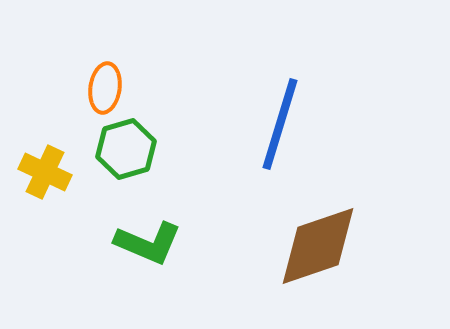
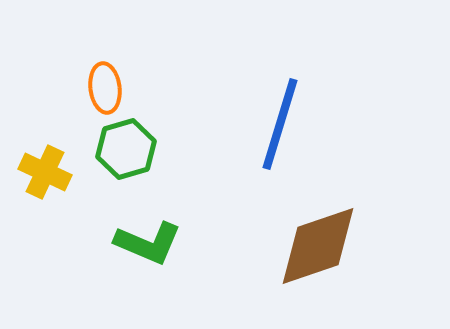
orange ellipse: rotated 15 degrees counterclockwise
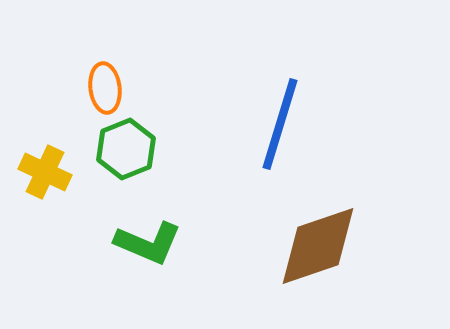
green hexagon: rotated 6 degrees counterclockwise
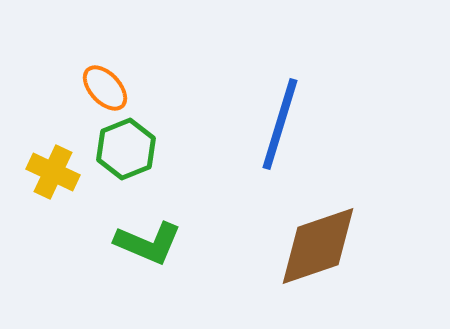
orange ellipse: rotated 36 degrees counterclockwise
yellow cross: moved 8 px right
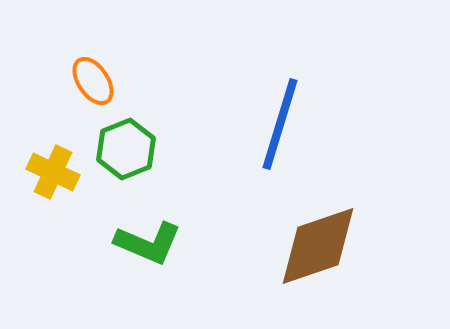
orange ellipse: moved 12 px left, 7 px up; rotated 9 degrees clockwise
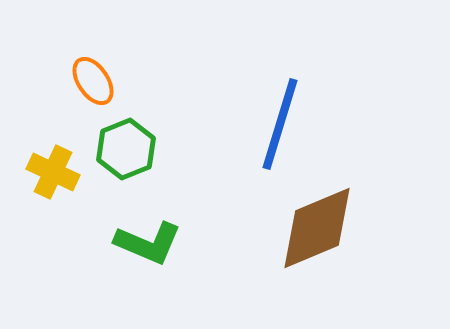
brown diamond: moved 1 px left, 18 px up; rotated 4 degrees counterclockwise
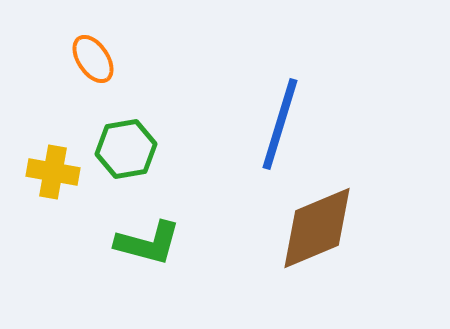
orange ellipse: moved 22 px up
green hexagon: rotated 12 degrees clockwise
yellow cross: rotated 15 degrees counterclockwise
green L-shape: rotated 8 degrees counterclockwise
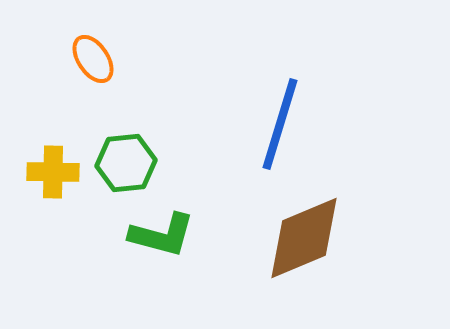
green hexagon: moved 14 px down; rotated 4 degrees clockwise
yellow cross: rotated 9 degrees counterclockwise
brown diamond: moved 13 px left, 10 px down
green L-shape: moved 14 px right, 8 px up
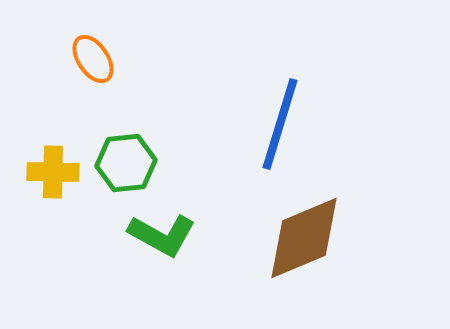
green L-shape: rotated 14 degrees clockwise
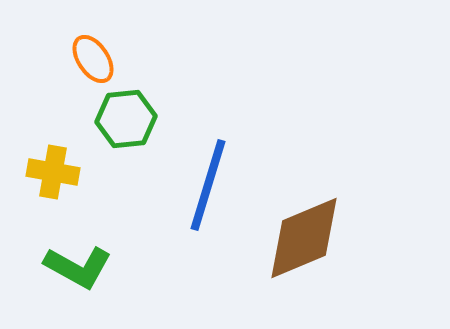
blue line: moved 72 px left, 61 px down
green hexagon: moved 44 px up
yellow cross: rotated 9 degrees clockwise
green L-shape: moved 84 px left, 32 px down
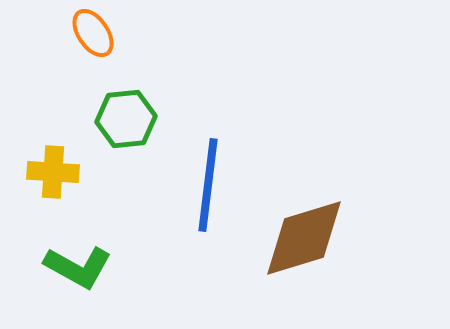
orange ellipse: moved 26 px up
yellow cross: rotated 6 degrees counterclockwise
blue line: rotated 10 degrees counterclockwise
brown diamond: rotated 6 degrees clockwise
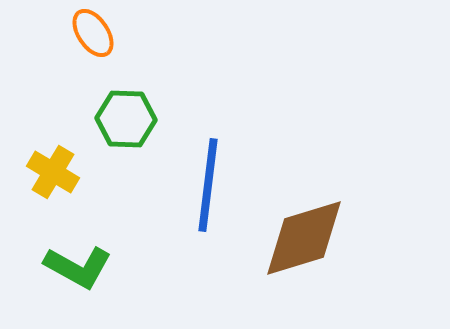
green hexagon: rotated 8 degrees clockwise
yellow cross: rotated 27 degrees clockwise
